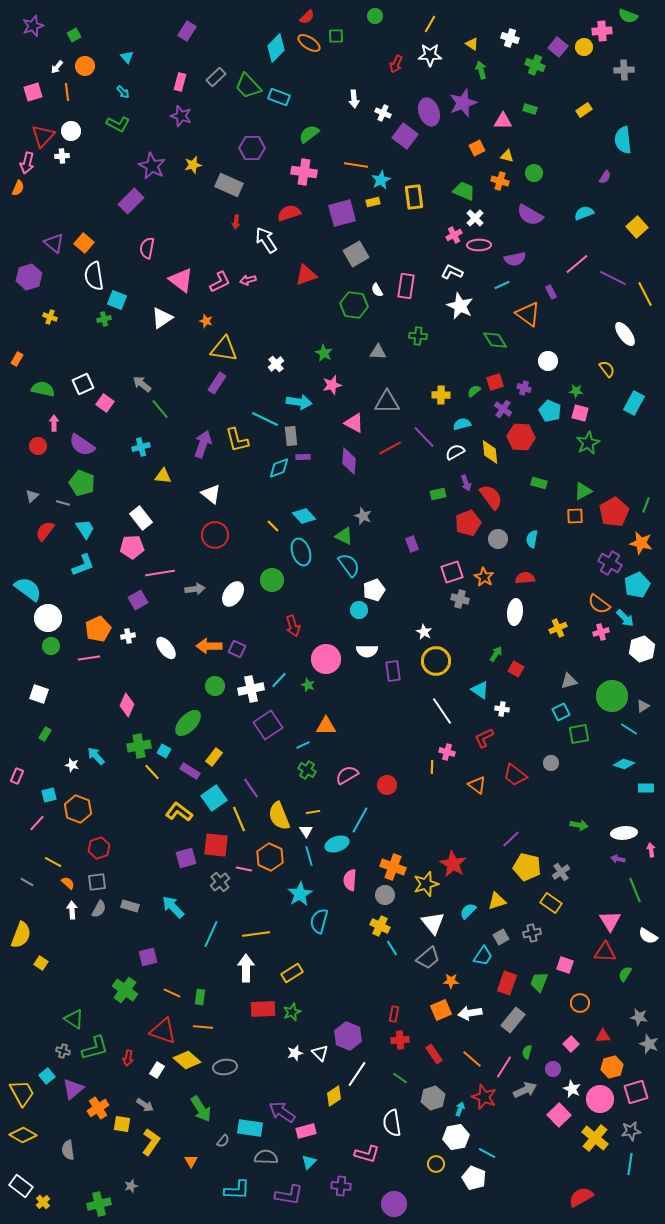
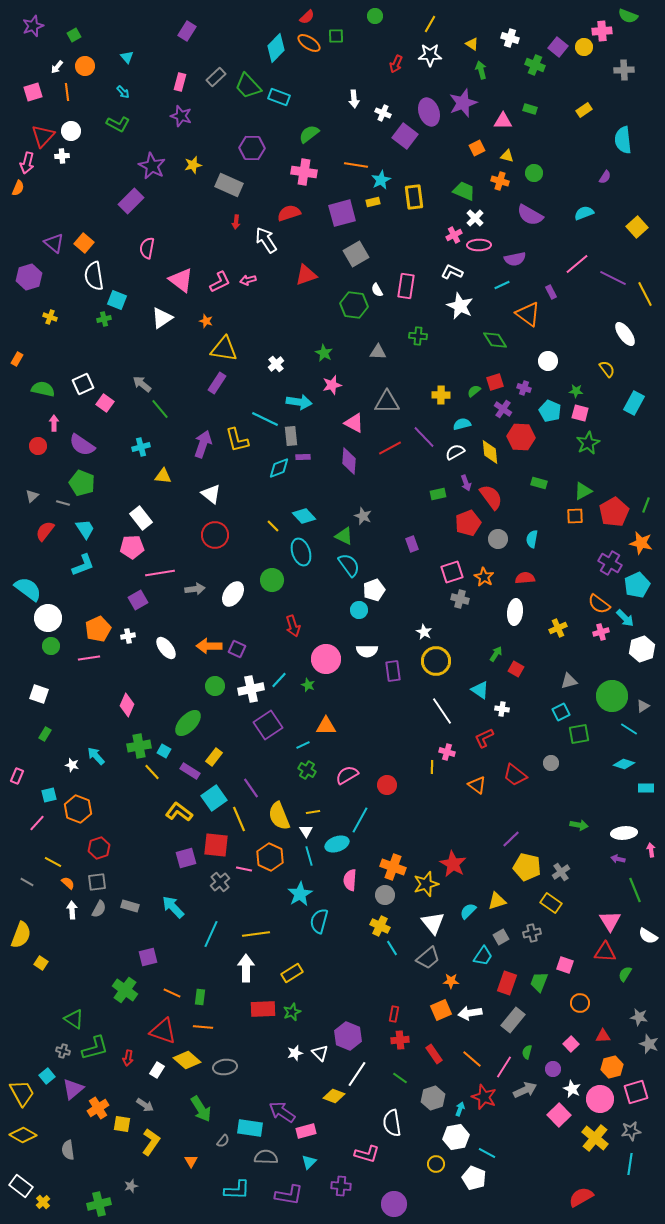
yellow diamond at (334, 1096): rotated 55 degrees clockwise
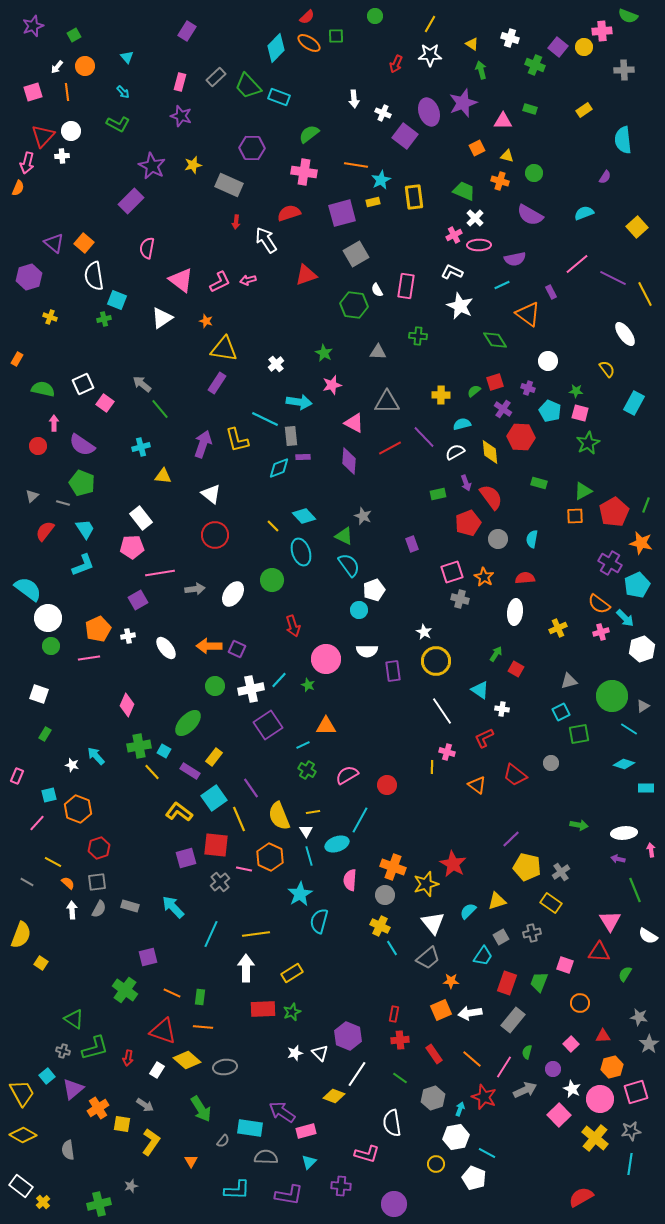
purple cross at (524, 388): moved 4 px right
red triangle at (605, 952): moved 6 px left
gray star at (649, 1044): rotated 18 degrees clockwise
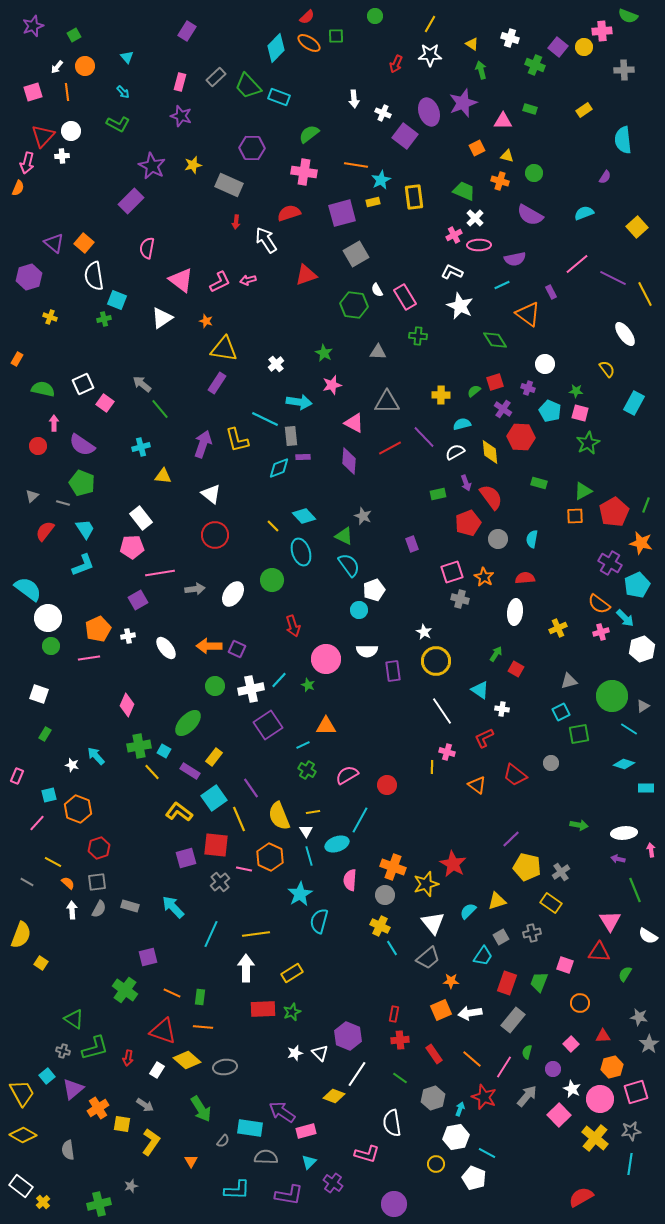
pink rectangle at (406, 286): moved 1 px left, 11 px down; rotated 40 degrees counterclockwise
white circle at (548, 361): moved 3 px left, 3 px down
gray arrow at (525, 1090): moved 2 px right, 6 px down; rotated 25 degrees counterclockwise
purple cross at (341, 1186): moved 8 px left, 3 px up; rotated 30 degrees clockwise
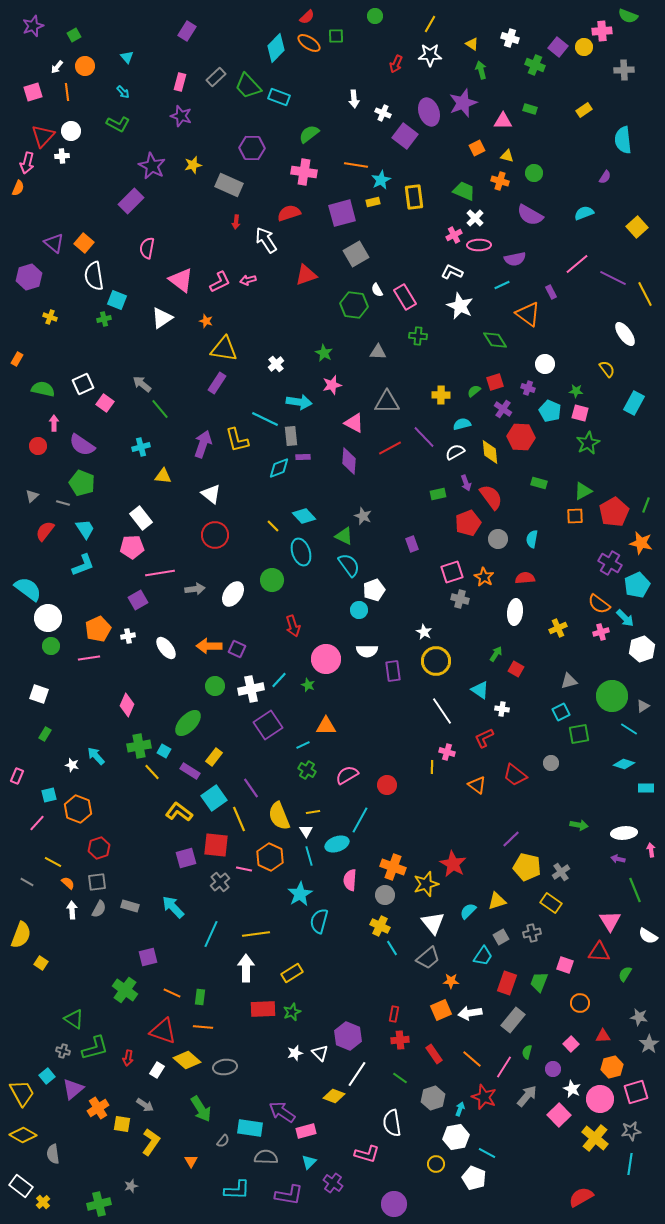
gray semicircle at (68, 1150): moved 15 px left, 4 px down
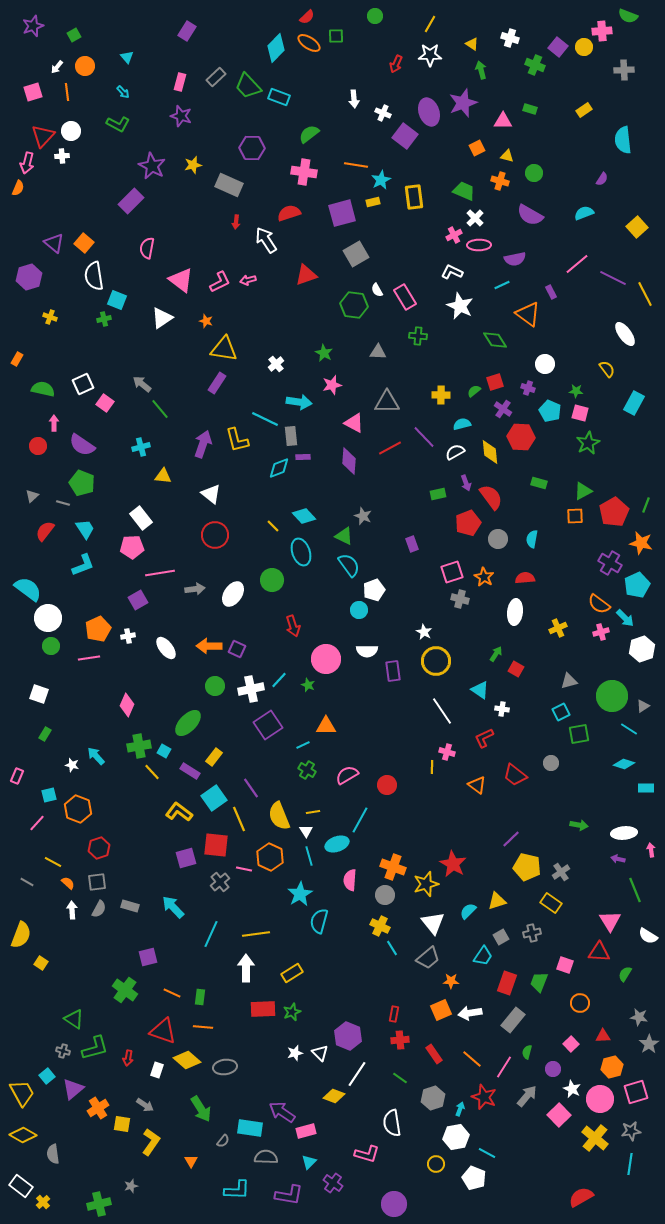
purple semicircle at (605, 177): moved 3 px left, 2 px down
white rectangle at (157, 1070): rotated 14 degrees counterclockwise
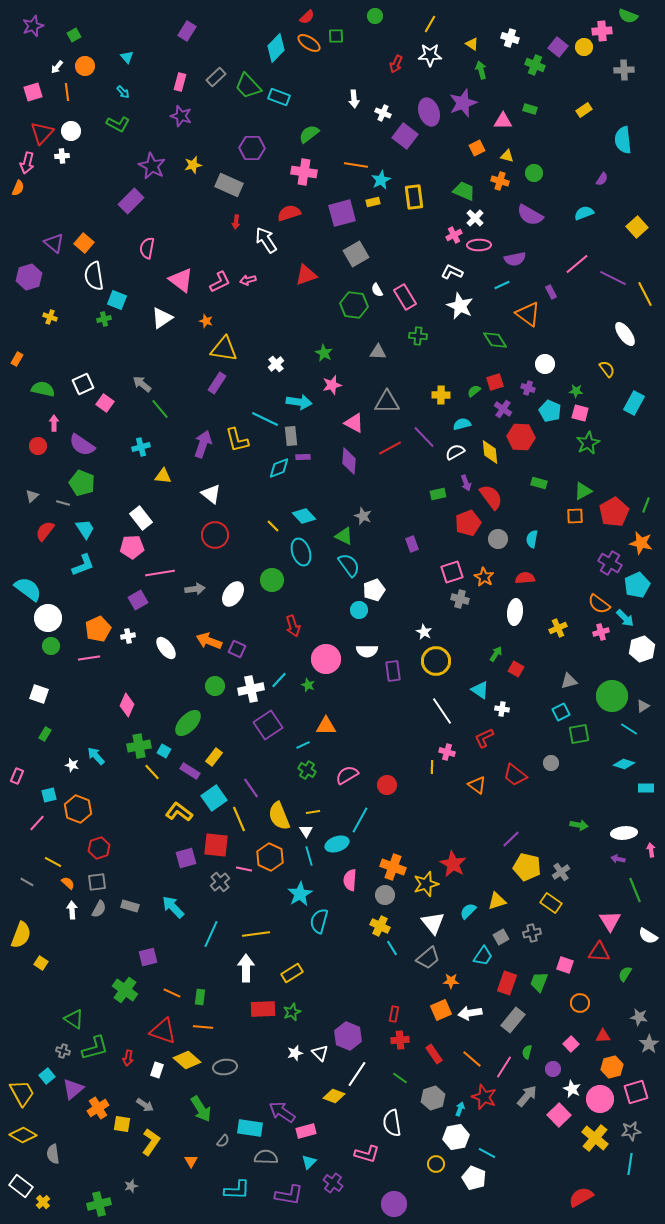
red triangle at (43, 136): moved 1 px left, 3 px up
orange arrow at (209, 646): moved 5 px up; rotated 20 degrees clockwise
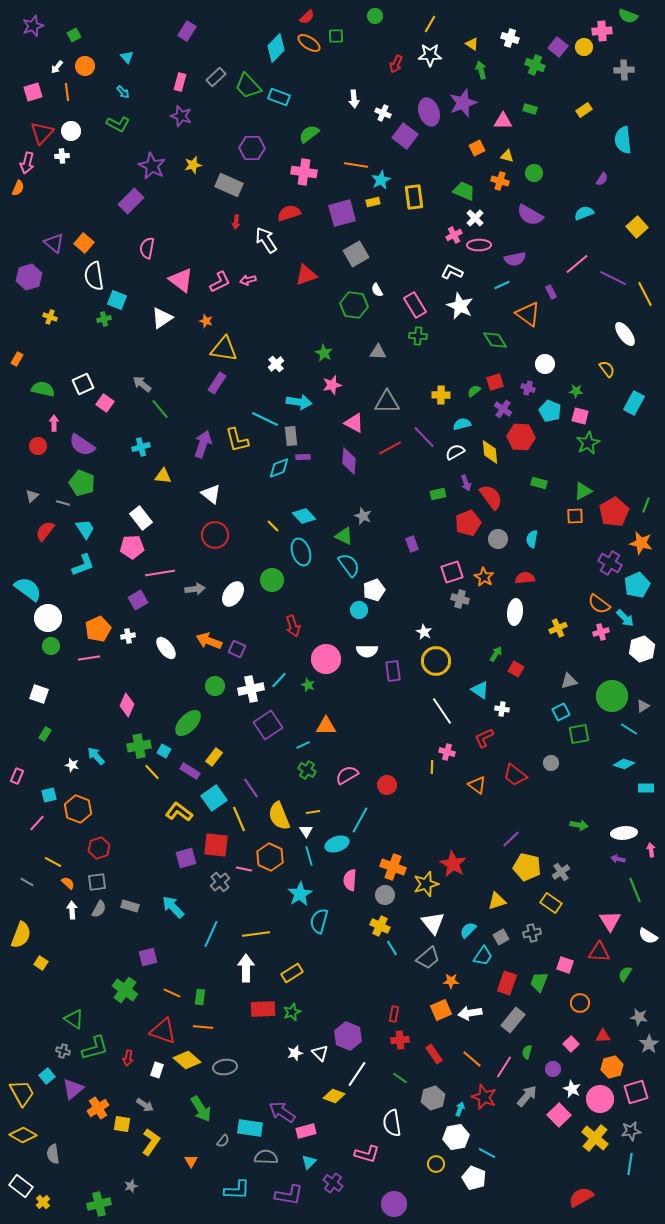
pink rectangle at (405, 297): moved 10 px right, 8 px down
pink square at (580, 413): moved 3 px down
cyan semicircle at (468, 911): moved 19 px down
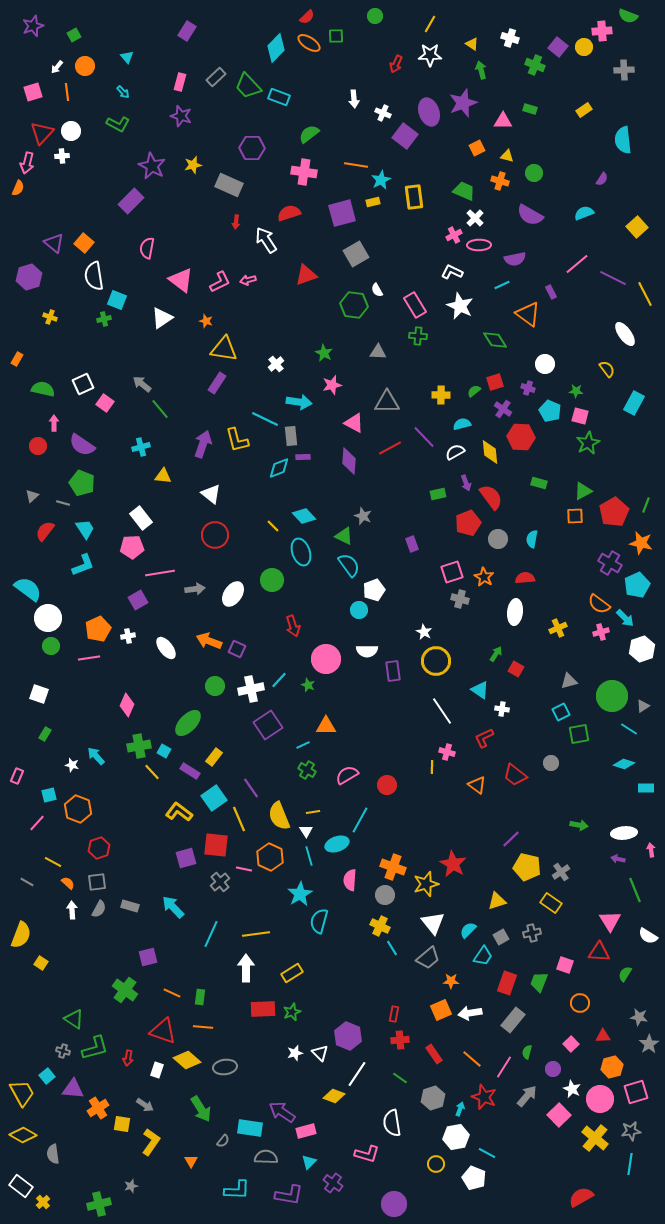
purple triangle at (73, 1089): rotated 45 degrees clockwise
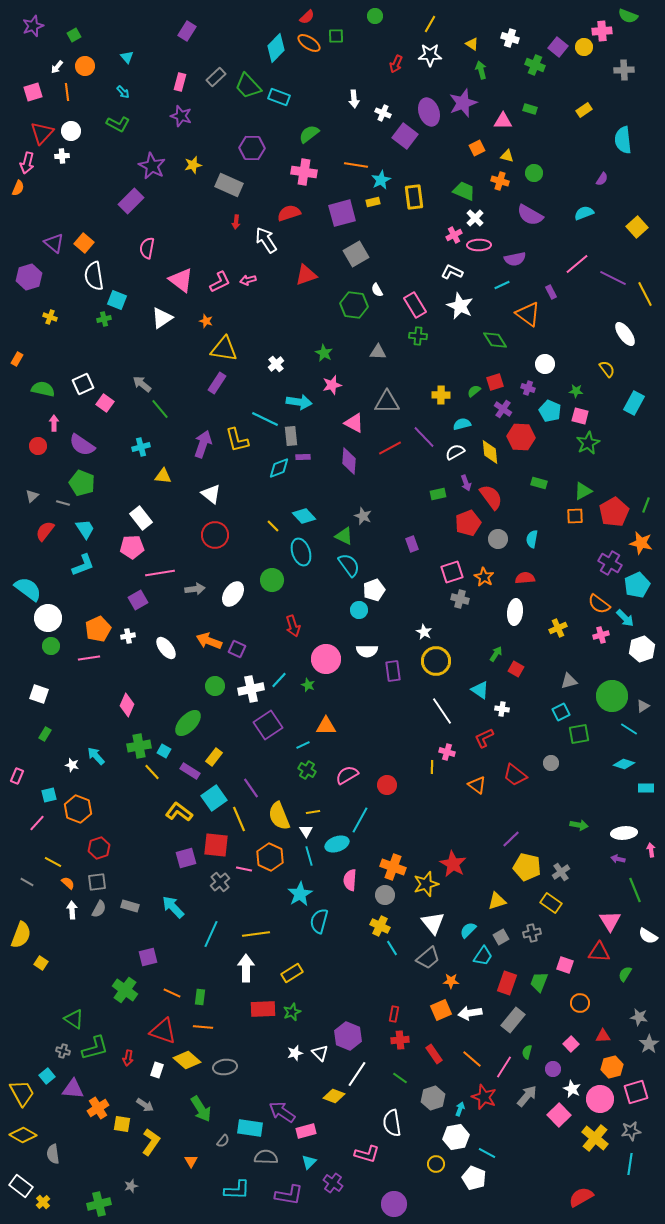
pink cross at (601, 632): moved 3 px down
